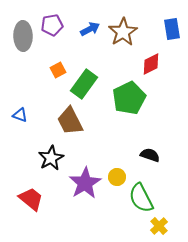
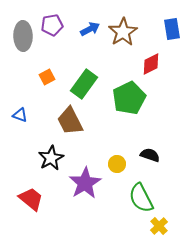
orange square: moved 11 px left, 7 px down
yellow circle: moved 13 px up
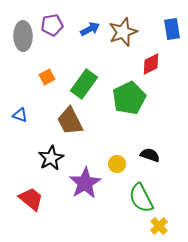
brown star: rotated 12 degrees clockwise
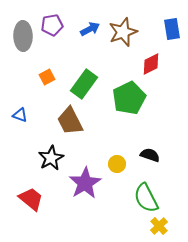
green semicircle: moved 5 px right
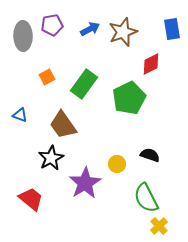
brown trapezoid: moved 7 px left, 4 px down; rotated 8 degrees counterclockwise
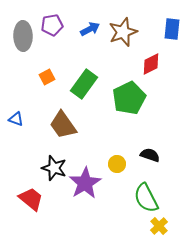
blue rectangle: rotated 15 degrees clockwise
blue triangle: moved 4 px left, 4 px down
black star: moved 3 px right, 10 px down; rotated 25 degrees counterclockwise
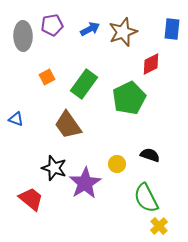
brown trapezoid: moved 5 px right
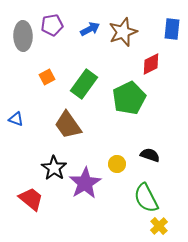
black star: rotated 15 degrees clockwise
